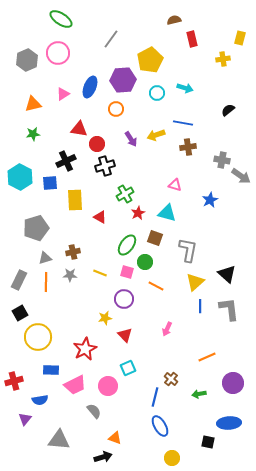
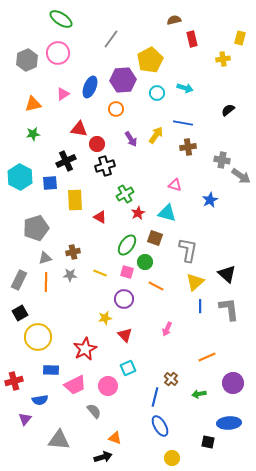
yellow arrow at (156, 135): rotated 144 degrees clockwise
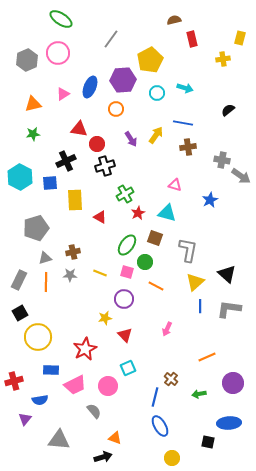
gray L-shape at (229, 309): rotated 75 degrees counterclockwise
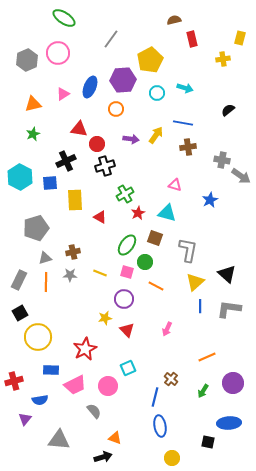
green ellipse at (61, 19): moved 3 px right, 1 px up
green star at (33, 134): rotated 16 degrees counterclockwise
purple arrow at (131, 139): rotated 49 degrees counterclockwise
red triangle at (125, 335): moved 2 px right, 5 px up
green arrow at (199, 394): moved 4 px right, 3 px up; rotated 48 degrees counterclockwise
blue ellipse at (160, 426): rotated 20 degrees clockwise
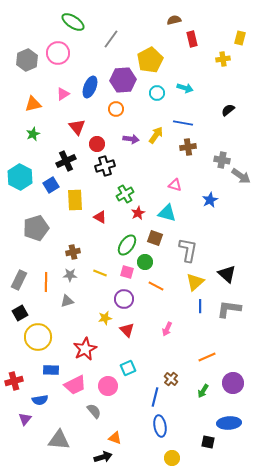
green ellipse at (64, 18): moved 9 px right, 4 px down
red triangle at (79, 129): moved 2 px left, 2 px up; rotated 42 degrees clockwise
blue square at (50, 183): moved 1 px right, 2 px down; rotated 28 degrees counterclockwise
gray triangle at (45, 258): moved 22 px right, 43 px down
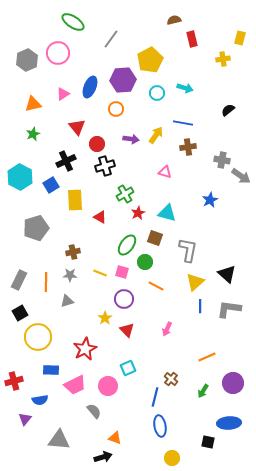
pink triangle at (175, 185): moved 10 px left, 13 px up
pink square at (127, 272): moved 5 px left
yellow star at (105, 318): rotated 24 degrees counterclockwise
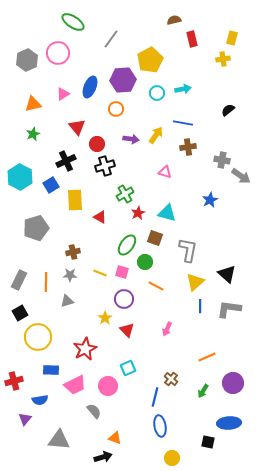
yellow rectangle at (240, 38): moved 8 px left
cyan arrow at (185, 88): moved 2 px left, 1 px down; rotated 28 degrees counterclockwise
